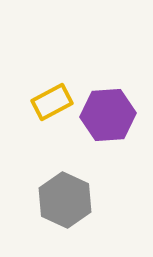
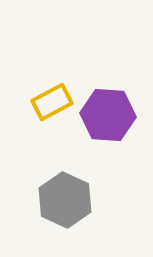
purple hexagon: rotated 8 degrees clockwise
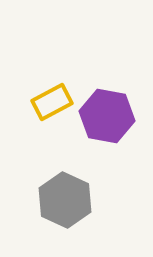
purple hexagon: moved 1 px left, 1 px down; rotated 6 degrees clockwise
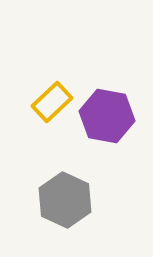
yellow rectangle: rotated 15 degrees counterclockwise
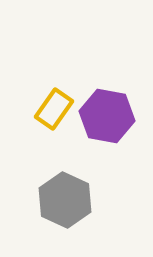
yellow rectangle: moved 2 px right, 7 px down; rotated 12 degrees counterclockwise
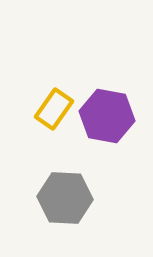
gray hexagon: moved 2 px up; rotated 22 degrees counterclockwise
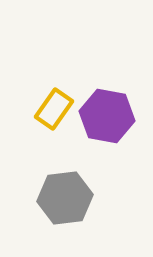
gray hexagon: rotated 10 degrees counterclockwise
